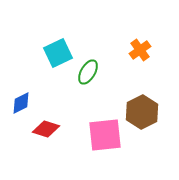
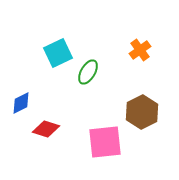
pink square: moved 7 px down
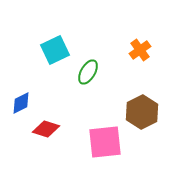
cyan square: moved 3 px left, 3 px up
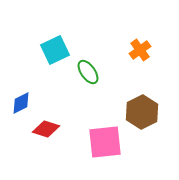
green ellipse: rotated 65 degrees counterclockwise
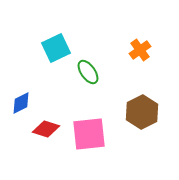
cyan square: moved 1 px right, 2 px up
pink square: moved 16 px left, 8 px up
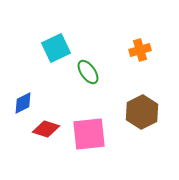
orange cross: rotated 20 degrees clockwise
blue diamond: moved 2 px right
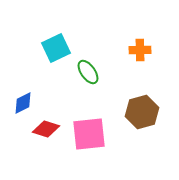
orange cross: rotated 15 degrees clockwise
brown hexagon: rotated 12 degrees clockwise
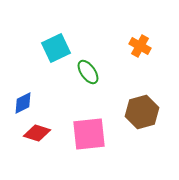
orange cross: moved 4 px up; rotated 30 degrees clockwise
red diamond: moved 9 px left, 4 px down
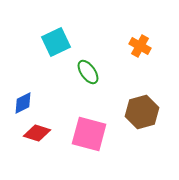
cyan square: moved 6 px up
pink square: rotated 21 degrees clockwise
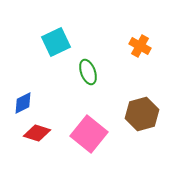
green ellipse: rotated 15 degrees clockwise
brown hexagon: moved 2 px down
pink square: rotated 24 degrees clockwise
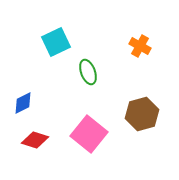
red diamond: moved 2 px left, 7 px down
